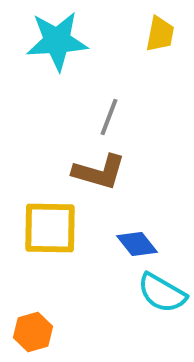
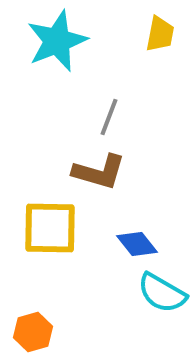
cyan star: rotated 18 degrees counterclockwise
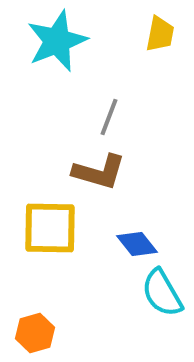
cyan semicircle: rotated 30 degrees clockwise
orange hexagon: moved 2 px right, 1 px down
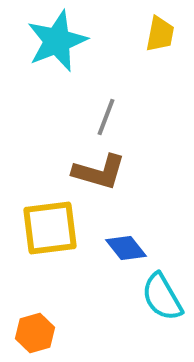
gray line: moved 3 px left
yellow square: rotated 8 degrees counterclockwise
blue diamond: moved 11 px left, 4 px down
cyan semicircle: moved 4 px down
